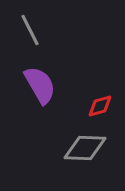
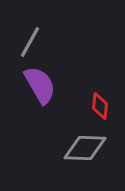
gray line: moved 12 px down; rotated 56 degrees clockwise
red diamond: rotated 68 degrees counterclockwise
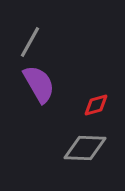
purple semicircle: moved 1 px left, 1 px up
red diamond: moved 4 px left, 1 px up; rotated 68 degrees clockwise
